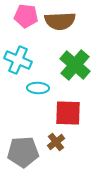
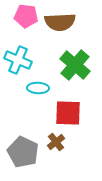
brown semicircle: moved 1 px down
gray pentagon: rotated 28 degrees clockwise
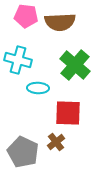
cyan cross: rotated 8 degrees counterclockwise
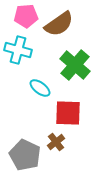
pink pentagon: rotated 10 degrees counterclockwise
brown semicircle: moved 1 px left, 2 px down; rotated 32 degrees counterclockwise
cyan cross: moved 10 px up
cyan ellipse: moved 2 px right; rotated 35 degrees clockwise
gray pentagon: moved 2 px right, 3 px down
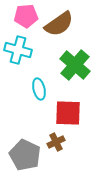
cyan ellipse: moved 1 px left, 1 px down; rotated 40 degrees clockwise
brown cross: rotated 12 degrees clockwise
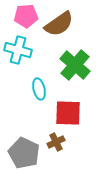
gray pentagon: moved 1 px left, 2 px up
